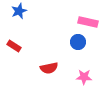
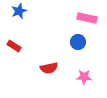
pink rectangle: moved 1 px left, 4 px up
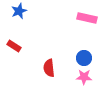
blue circle: moved 6 px right, 16 px down
red semicircle: rotated 96 degrees clockwise
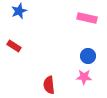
blue circle: moved 4 px right, 2 px up
red semicircle: moved 17 px down
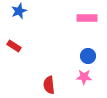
pink rectangle: rotated 12 degrees counterclockwise
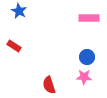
blue star: rotated 21 degrees counterclockwise
pink rectangle: moved 2 px right
blue circle: moved 1 px left, 1 px down
red semicircle: rotated 12 degrees counterclockwise
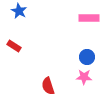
red semicircle: moved 1 px left, 1 px down
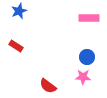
blue star: rotated 21 degrees clockwise
red rectangle: moved 2 px right
pink star: moved 1 px left
red semicircle: rotated 36 degrees counterclockwise
